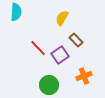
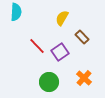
brown rectangle: moved 6 px right, 3 px up
red line: moved 1 px left, 2 px up
purple square: moved 3 px up
orange cross: moved 2 px down; rotated 28 degrees counterclockwise
green circle: moved 3 px up
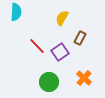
brown rectangle: moved 2 px left, 1 px down; rotated 72 degrees clockwise
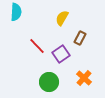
purple square: moved 1 px right, 2 px down
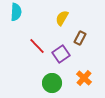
green circle: moved 3 px right, 1 px down
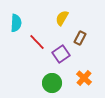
cyan semicircle: moved 11 px down
red line: moved 4 px up
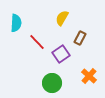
orange cross: moved 5 px right, 2 px up
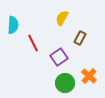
cyan semicircle: moved 3 px left, 2 px down
red line: moved 4 px left, 1 px down; rotated 18 degrees clockwise
purple square: moved 2 px left, 3 px down
green circle: moved 13 px right
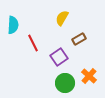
brown rectangle: moved 1 px left, 1 px down; rotated 32 degrees clockwise
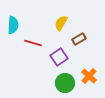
yellow semicircle: moved 1 px left, 5 px down
red line: rotated 48 degrees counterclockwise
